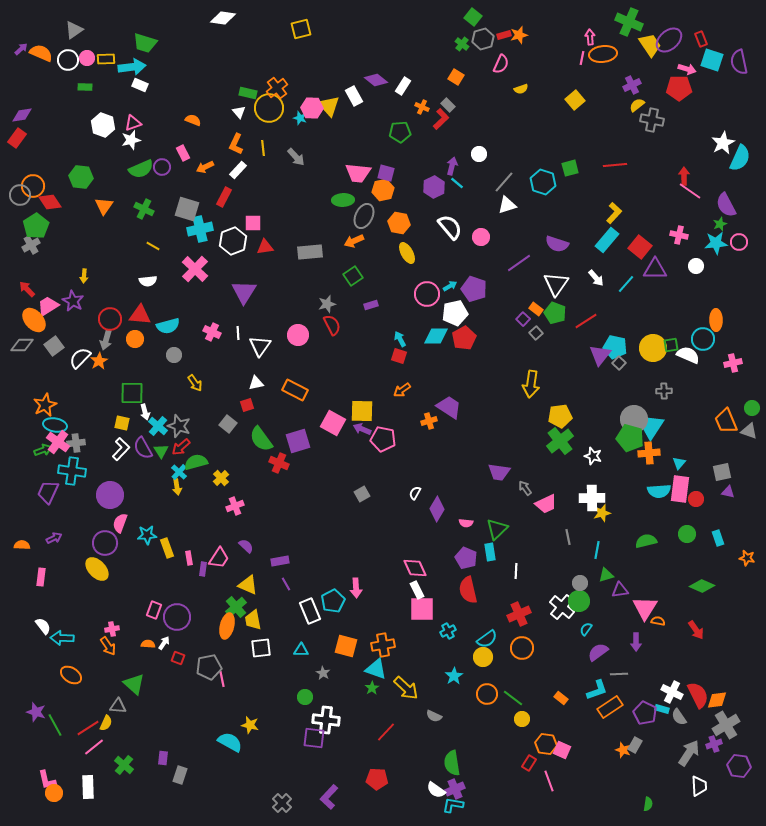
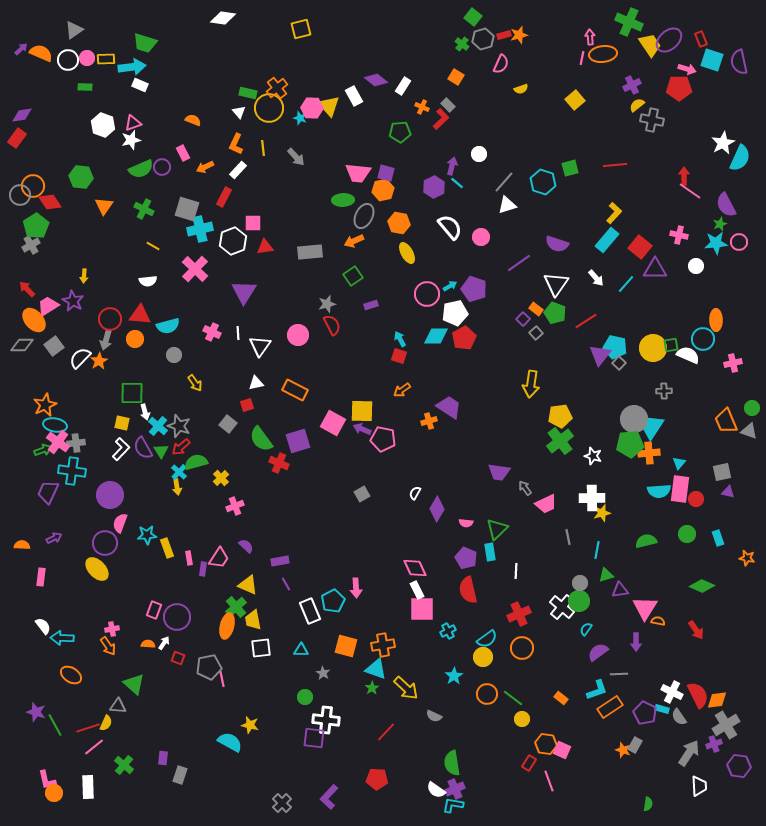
green pentagon at (630, 438): moved 6 px down; rotated 20 degrees counterclockwise
red line at (88, 728): rotated 15 degrees clockwise
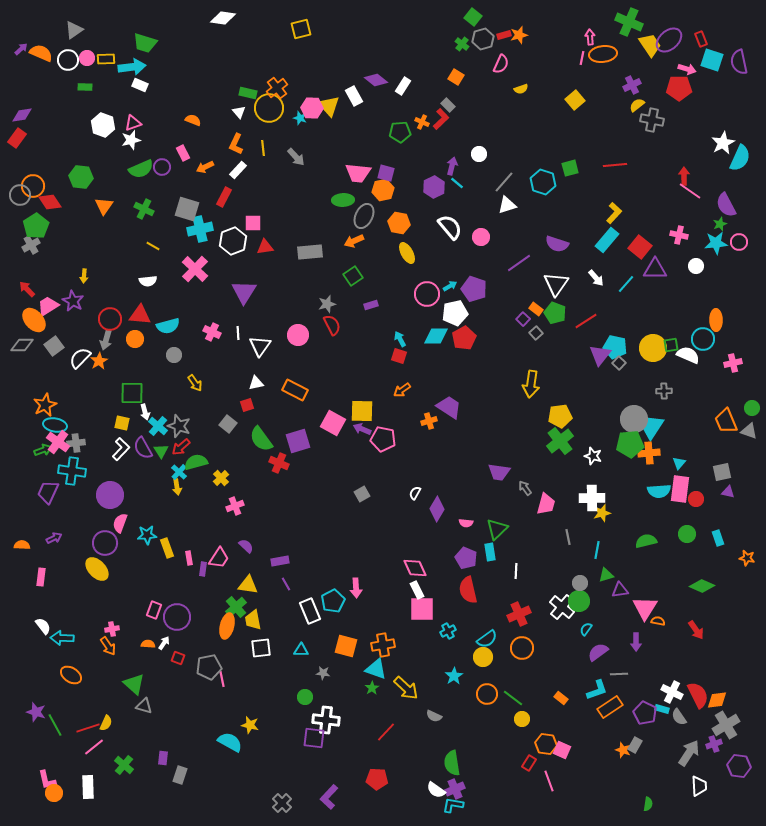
orange cross at (422, 107): moved 15 px down
pink trapezoid at (546, 504): rotated 50 degrees counterclockwise
yellow triangle at (248, 585): rotated 15 degrees counterclockwise
gray star at (323, 673): rotated 24 degrees counterclockwise
gray triangle at (118, 706): moved 26 px right; rotated 12 degrees clockwise
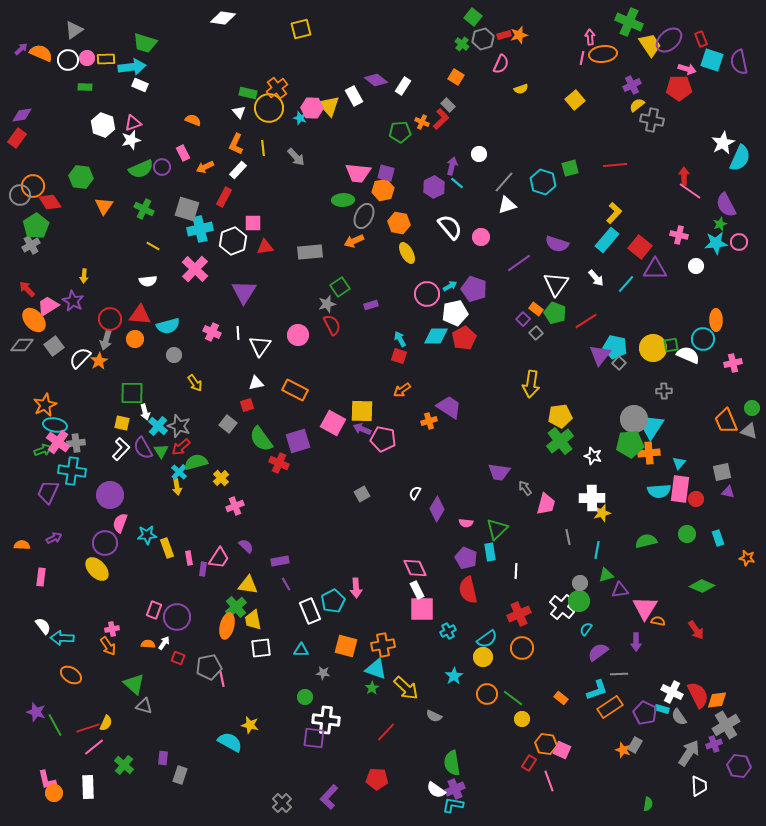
green square at (353, 276): moved 13 px left, 11 px down
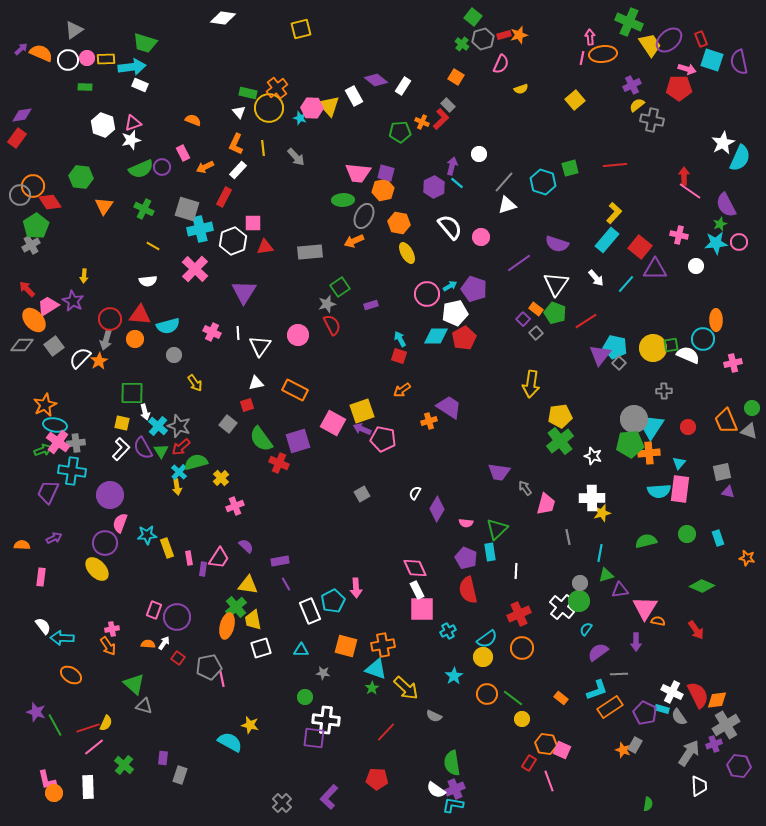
yellow square at (362, 411): rotated 20 degrees counterclockwise
red circle at (696, 499): moved 8 px left, 72 px up
cyan line at (597, 550): moved 3 px right, 3 px down
white square at (261, 648): rotated 10 degrees counterclockwise
red square at (178, 658): rotated 16 degrees clockwise
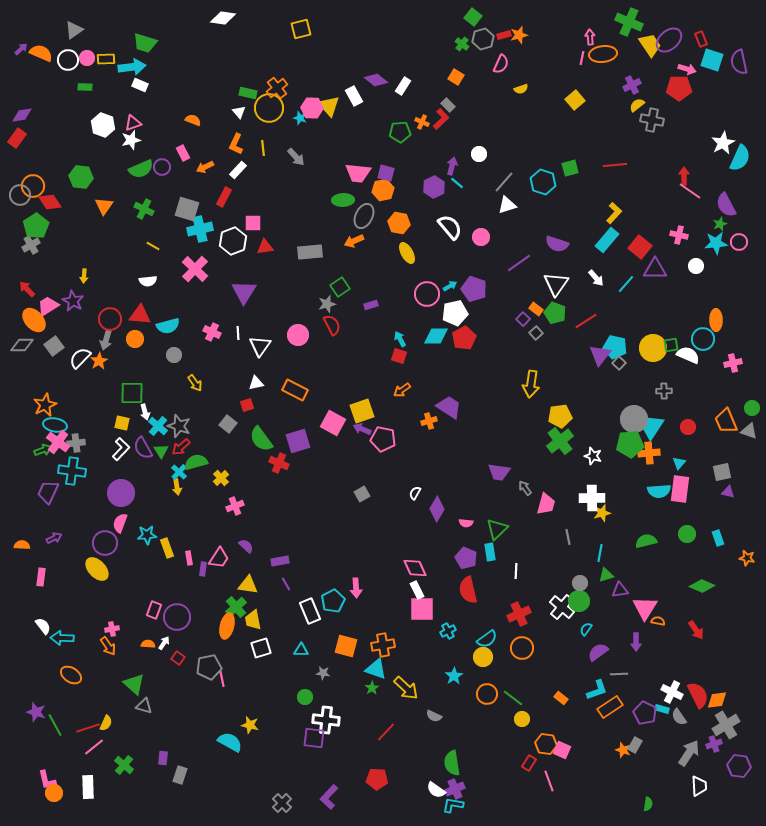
purple circle at (110, 495): moved 11 px right, 2 px up
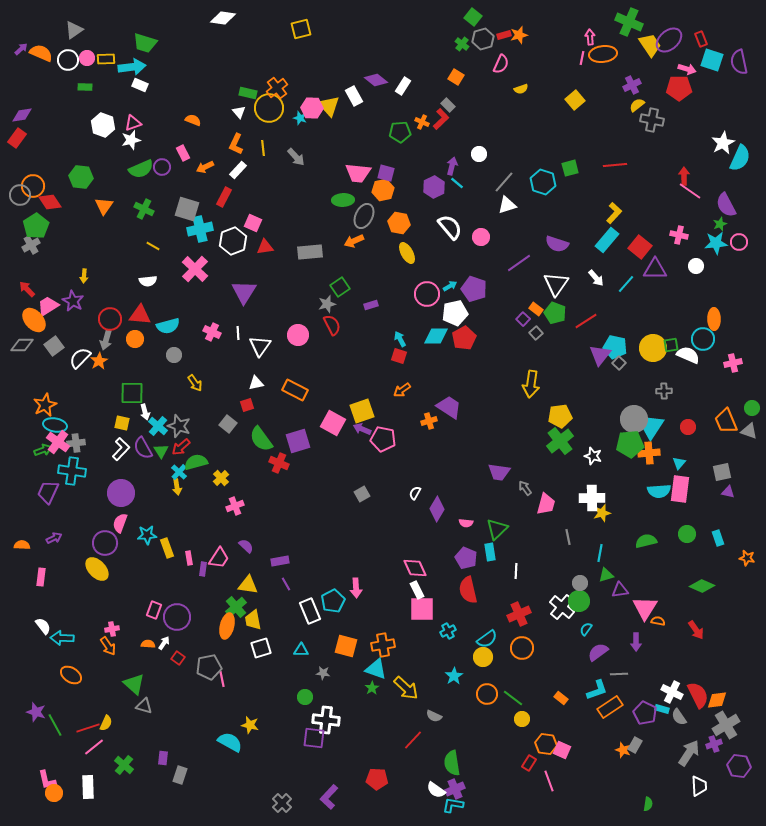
pink square at (253, 223): rotated 24 degrees clockwise
orange ellipse at (716, 320): moved 2 px left, 1 px up
red line at (386, 732): moved 27 px right, 8 px down
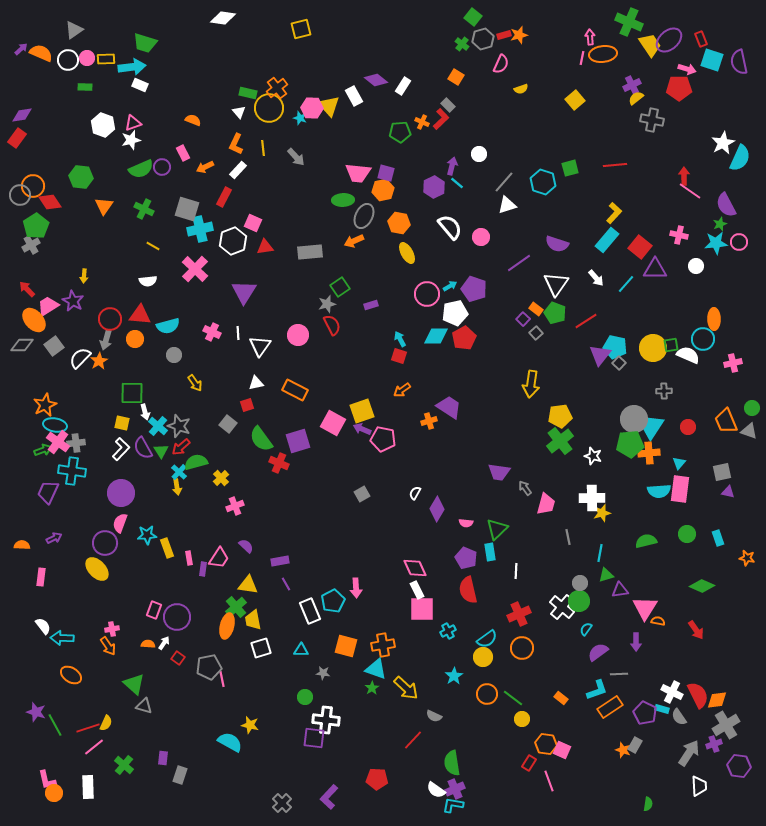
yellow semicircle at (637, 105): moved 1 px left, 7 px up
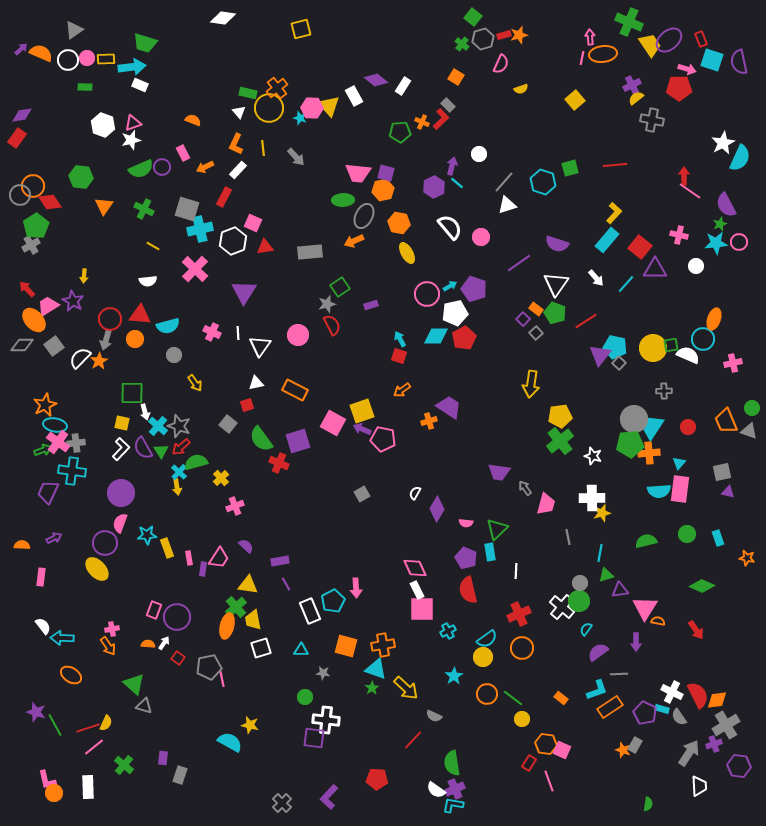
orange ellipse at (714, 319): rotated 20 degrees clockwise
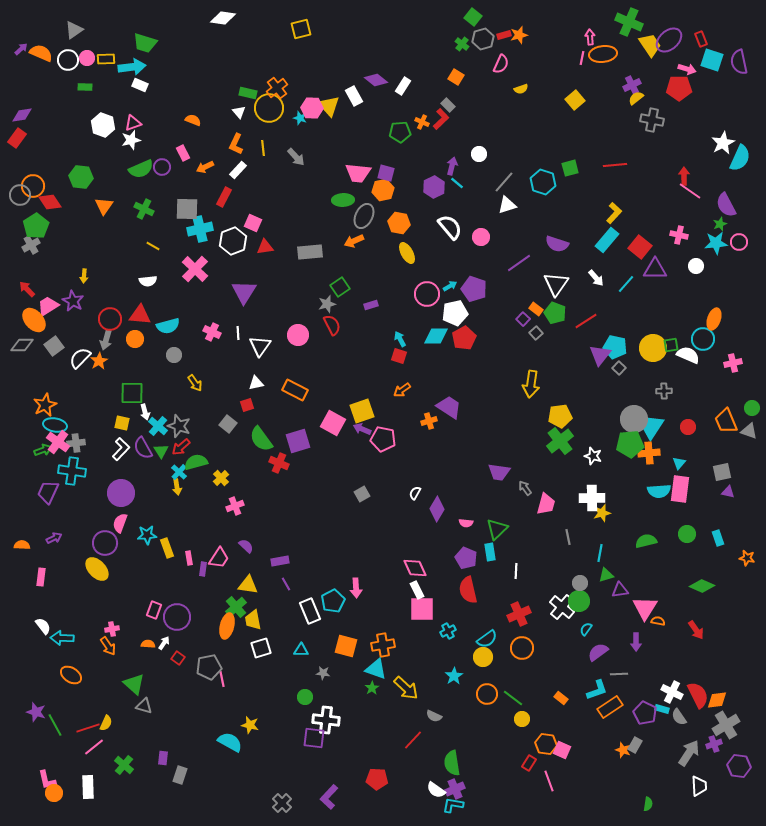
gray square at (187, 209): rotated 15 degrees counterclockwise
gray square at (619, 363): moved 5 px down
